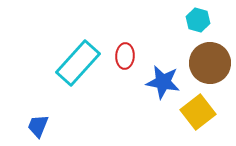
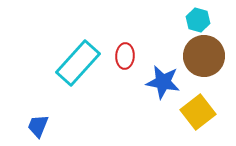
brown circle: moved 6 px left, 7 px up
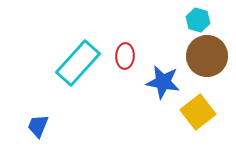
brown circle: moved 3 px right
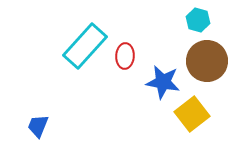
brown circle: moved 5 px down
cyan rectangle: moved 7 px right, 17 px up
yellow square: moved 6 px left, 2 px down
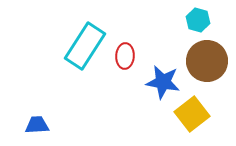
cyan rectangle: rotated 9 degrees counterclockwise
blue trapezoid: moved 1 px left, 1 px up; rotated 65 degrees clockwise
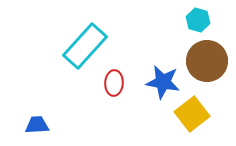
cyan rectangle: rotated 9 degrees clockwise
red ellipse: moved 11 px left, 27 px down
